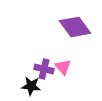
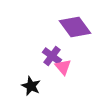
purple cross: moved 8 px right, 13 px up; rotated 24 degrees clockwise
black star: rotated 18 degrees clockwise
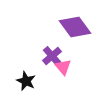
purple cross: rotated 12 degrees clockwise
black star: moved 5 px left, 5 px up
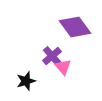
black star: rotated 30 degrees clockwise
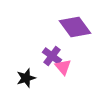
purple cross: rotated 12 degrees counterclockwise
black star: moved 3 px up
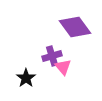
purple cross: rotated 36 degrees clockwise
black star: rotated 18 degrees counterclockwise
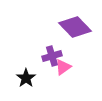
purple diamond: rotated 8 degrees counterclockwise
pink triangle: rotated 36 degrees clockwise
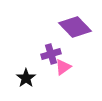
purple cross: moved 1 px left, 2 px up
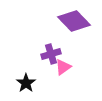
purple diamond: moved 1 px left, 6 px up
black star: moved 5 px down
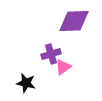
purple diamond: rotated 48 degrees counterclockwise
black star: rotated 24 degrees counterclockwise
